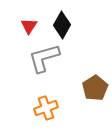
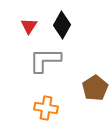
gray L-shape: moved 1 px right, 2 px down; rotated 16 degrees clockwise
orange cross: rotated 30 degrees clockwise
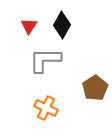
orange cross: rotated 15 degrees clockwise
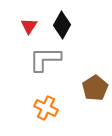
gray L-shape: moved 1 px up
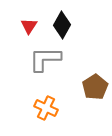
brown pentagon: moved 1 px up
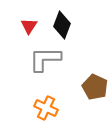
black diamond: rotated 8 degrees counterclockwise
brown pentagon: rotated 15 degrees counterclockwise
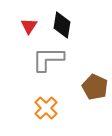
black diamond: rotated 12 degrees counterclockwise
gray L-shape: moved 3 px right
orange cross: rotated 20 degrees clockwise
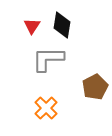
red triangle: moved 3 px right
brown pentagon: rotated 20 degrees clockwise
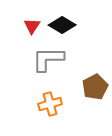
black diamond: rotated 68 degrees counterclockwise
orange cross: moved 4 px right, 4 px up; rotated 30 degrees clockwise
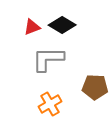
red triangle: moved 1 px down; rotated 36 degrees clockwise
brown pentagon: rotated 30 degrees clockwise
orange cross: rotated 15 degrees counterclockwise
